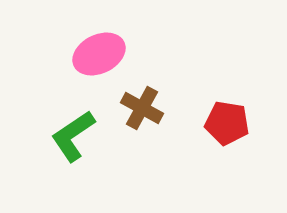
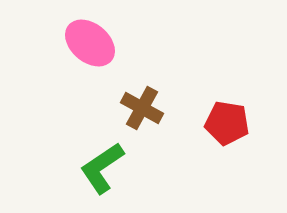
pink ellipse: moved 9 px left, 11 px up; rotated 66 degrees clockwise
green L-shape: moved 29 px right, 32 px down
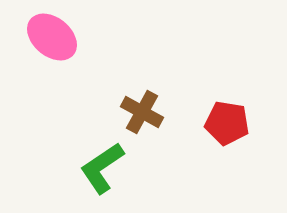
pink ellipse: moved 38 px left, 6 px up
brown cross: moved 4 px down
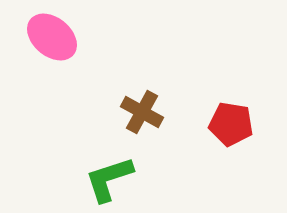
red pentagon: moved 4 px right, 1 px down
green L-shape: moved 7 px right, 11 px down; rotated 16 degrees clockwise
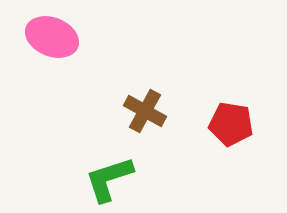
pink ellipse: rotated 18 degrees counterclockwise
brown cross: moved 3 px right, 1 px up
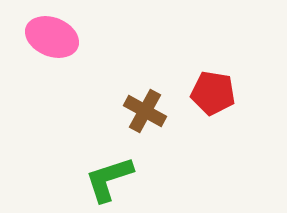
red pentagon: moved 18 px left, 31 px up
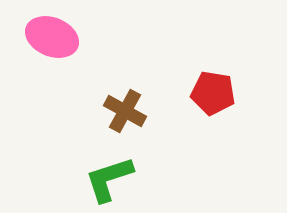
brown cross: moved 20 px left
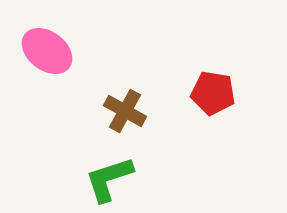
pink ellipse: moved 5 px left, 14 px down; rotated 15 degrees clockwise
